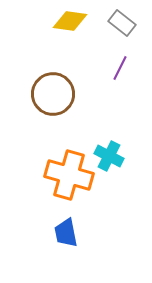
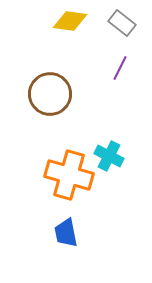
brown circle: moved 3 px left
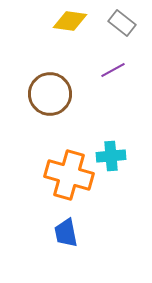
purple line: moved 7 px left, 2 px down; rotated 35 degrees clockwise
cyan cross: moved 2 px right; rotated 32 degrees counterclockwise
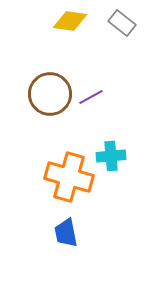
purple line: moved 22 px left, 27 px down
orange cross: moved 2 px down
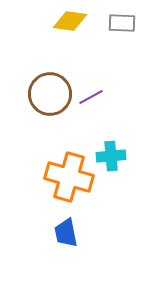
gray rectangle: rotated 36 degrees counterclockwise
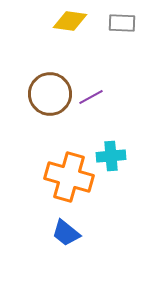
blue trapezoid: rotated 40 degrees counterclockwise
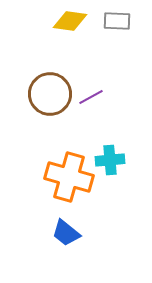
gray rectangle: moved 5 px left, 2 px up
cyan cross: moved 1 px left, 4 px down
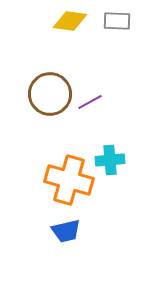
purple line: moved 1 px left, 5 px down
orange cross: moved 3 px down
blue trapezoid: moved 2 px up; rotated 52 degrees counterclockwise
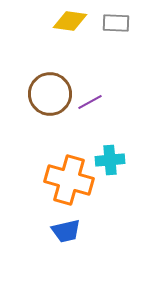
gray rectangle: moved 1 px left, 2 px down
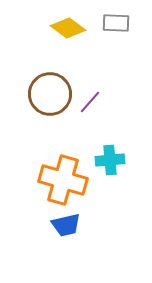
yellow diamond: moved 2 px left, 7 px down; rotated 28 degrees clockwise
purple line: rotated 20 degrees counterclockwise
orange cross: moved 6 px left
blue trapezoid: moved 6 px up
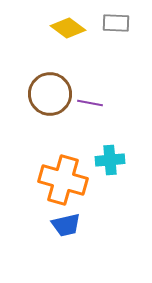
purple line: moved 1 px down; rotated 60 degrees clockwise
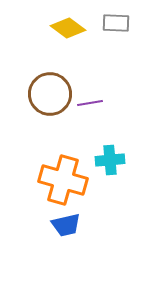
purple line: rotated 20 degrees counterclockwise
